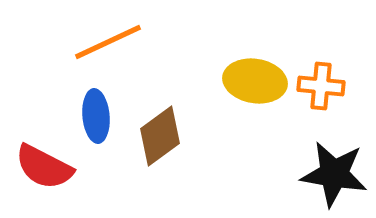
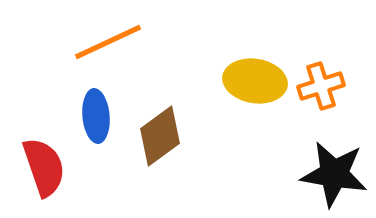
orange cross: rotated 24 degrees counterclockwise
red semicircle: rotated 136 degrees counterclockwise
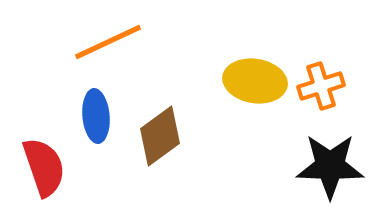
black star: moved 4 px left, 8 px up; rotated 8 degrees counterclockwise
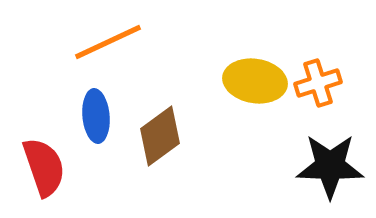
orange cross: moved 3 px left, 3 px up
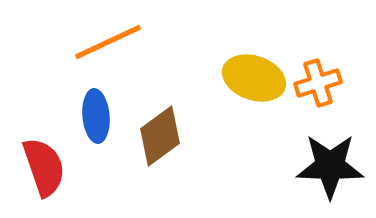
yellow ellipse: moved 1 px left, 3 px up; rotated 10 degrees clockwise
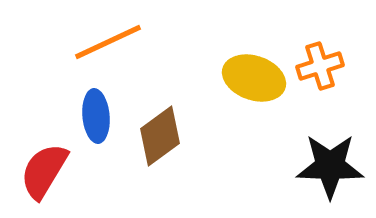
orange cross: moved 2 px right, 17 px up
red semicircle: moved 4 px down; rotated 130 degrees counterclockwise
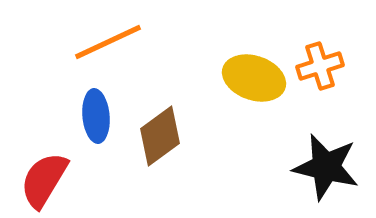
black star: moved 4 px left, 1 px down; rotated 12 degrees clockwise
red semicircle: moved 9 px down
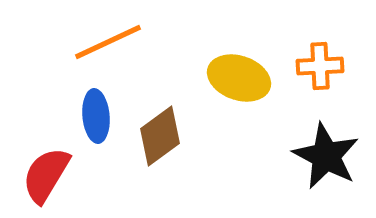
orange cross: rotated 15 degrees clockwise
yellow ellipse: moved 15 px left
black star: moved 11 px up; rotated 14 degrees clockwise
red semicircle: moved 2 px right, 5 px up
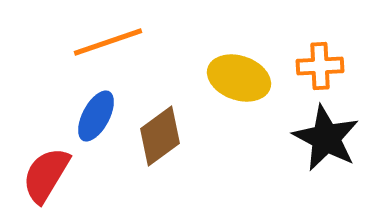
orange line: rotated 6 degrees clockwise
blue ellipse: rotated 33 degrees clockwise
black star: moved 18 px up
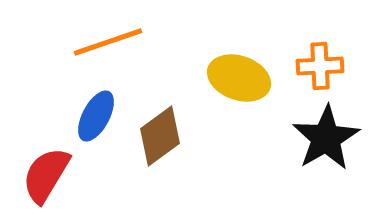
black star: rotated 14 degrees clockwise
